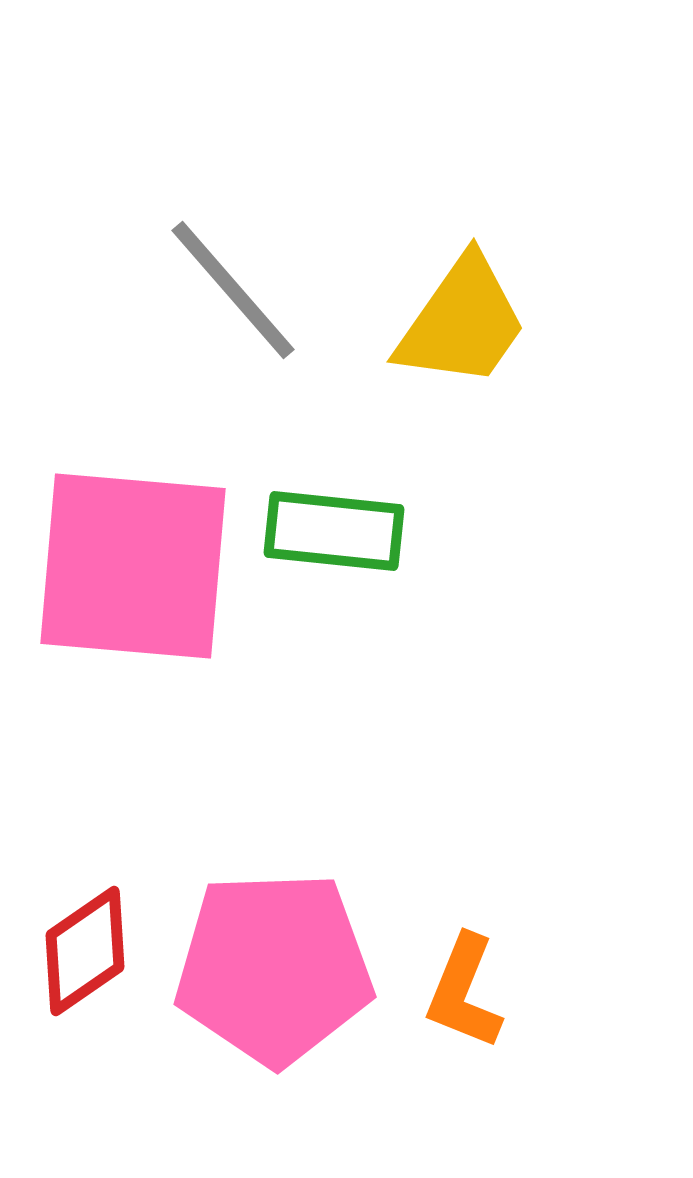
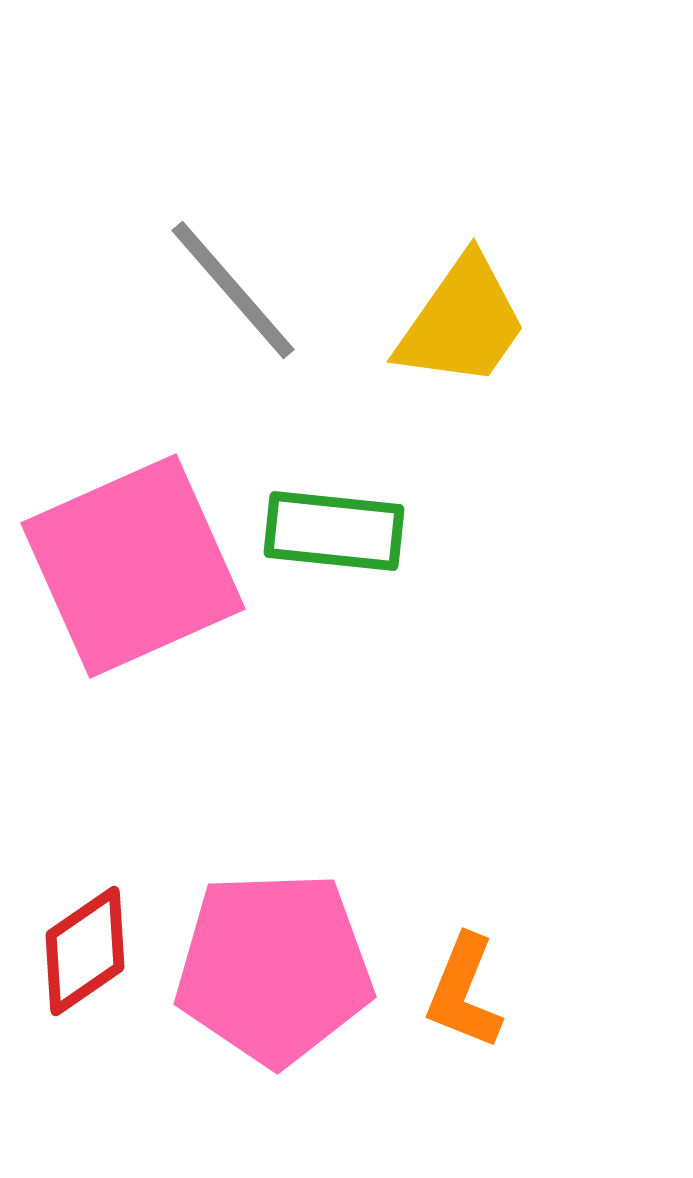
pink square: rotated 29 degrees counterclockwise
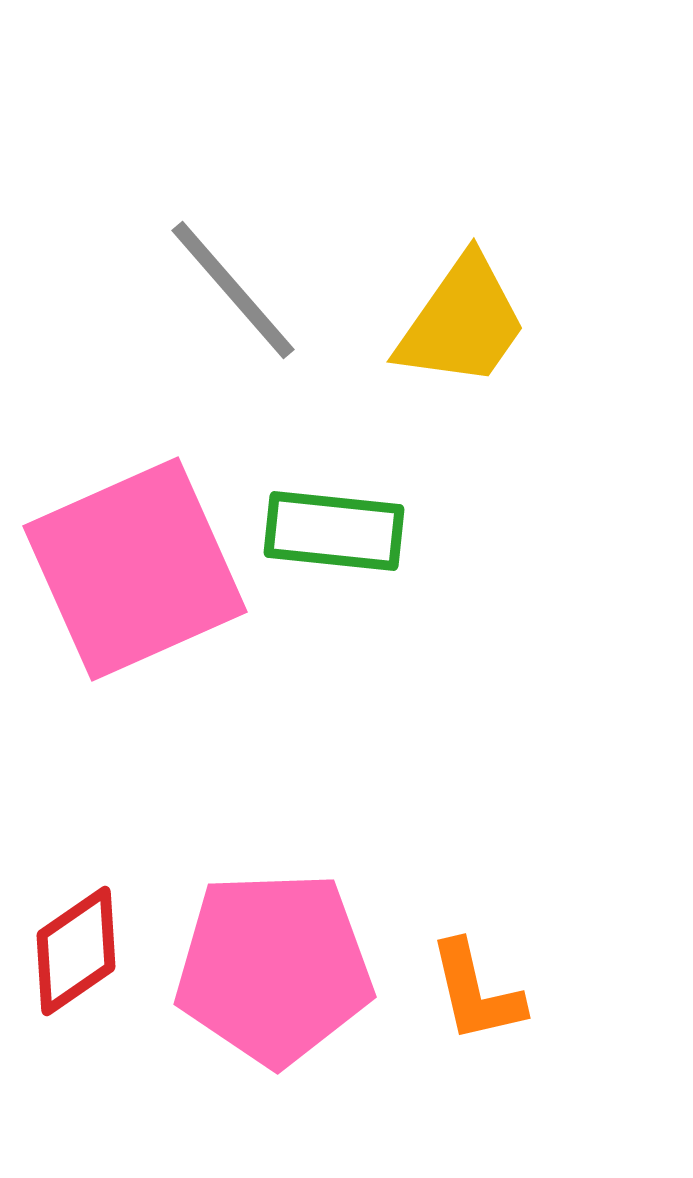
pink square: moved 2 px right, 3 px down
red diamond: moved 9 px left
orange L-shape: moved 12 px right; rotated 35 degrees counterclockwise
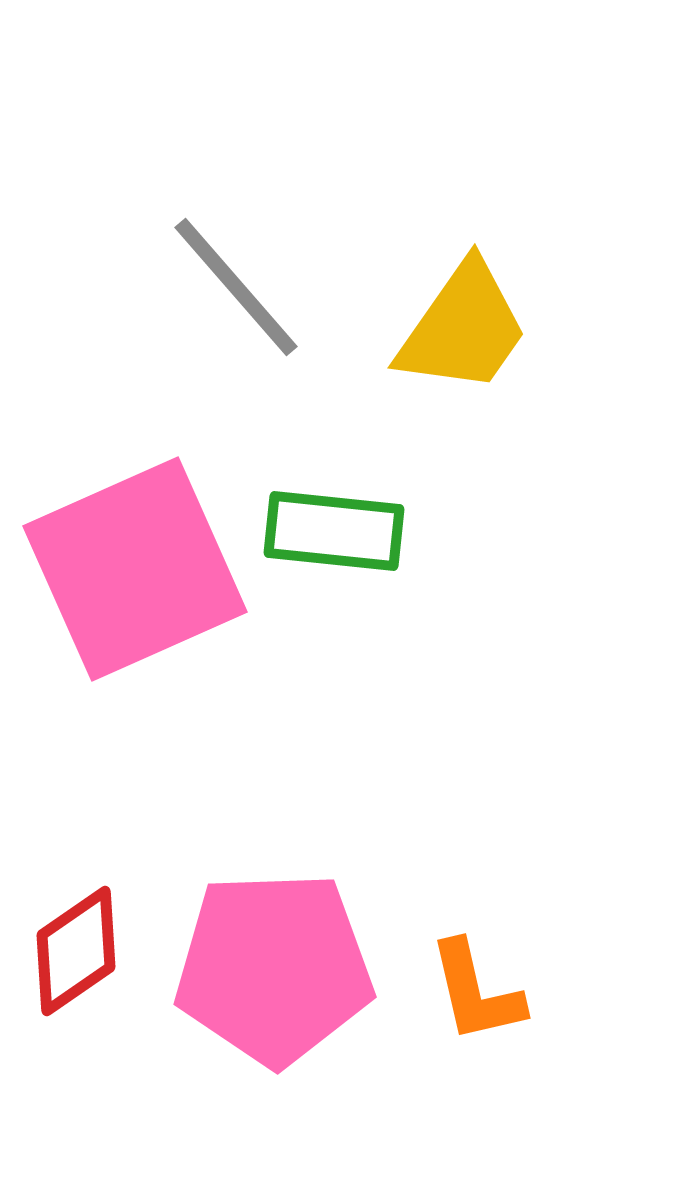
gray line: moved 3 px right, 3 px up
yellow trapezoid: moved 1 px right, 6 px down
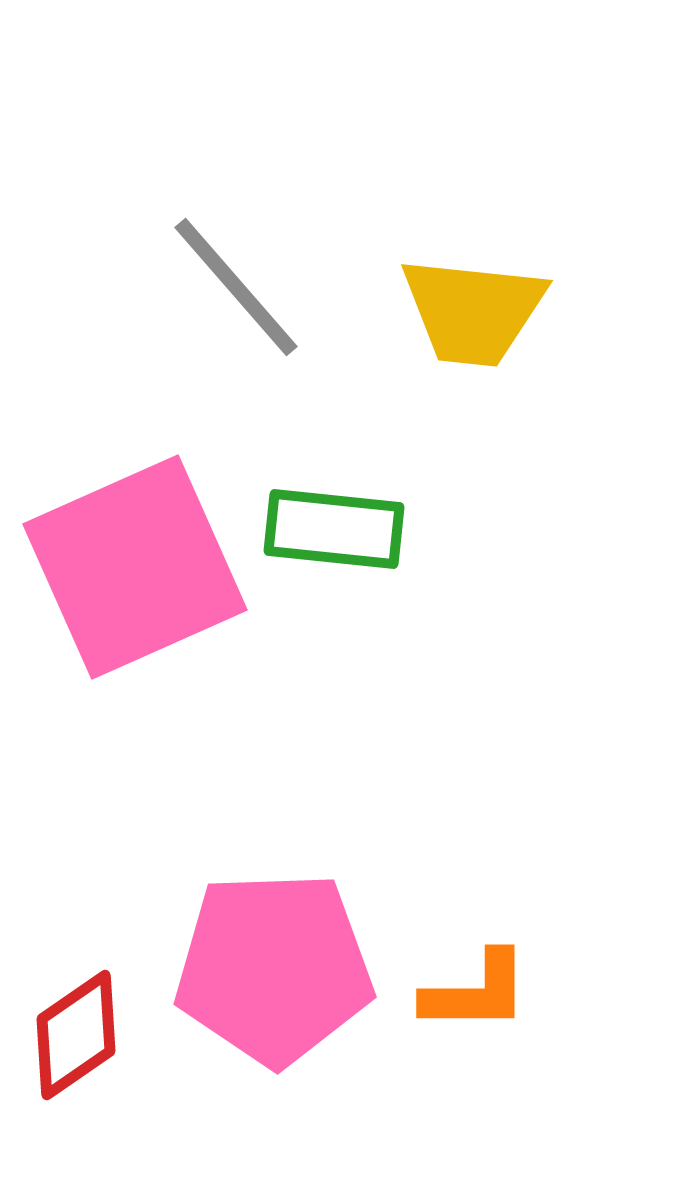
yellow trapezoid: moved 10 px right, 17 px up; rotated 61 degrees clockwise
green rectangle: moved 2 px up
pink square: moved 2 px up
red diamond: moved 84 px down
orange L-shape: rotated 77 degrees counterclockwise
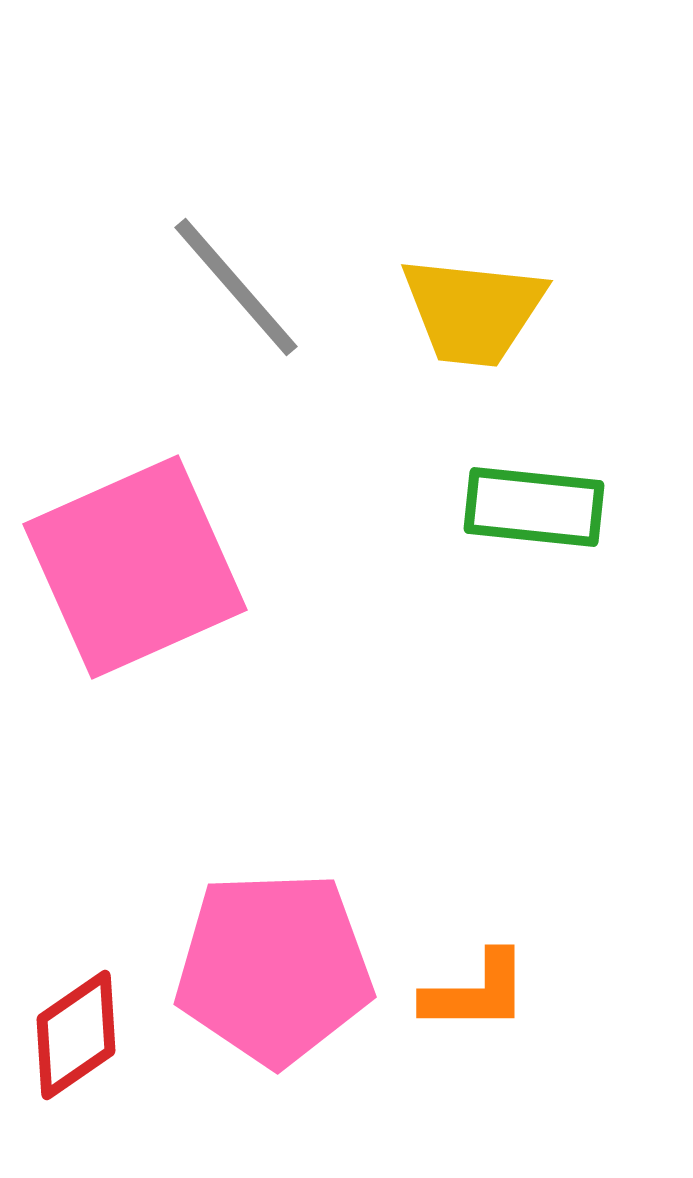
green rectangle: moved 200 px right, 22 px up
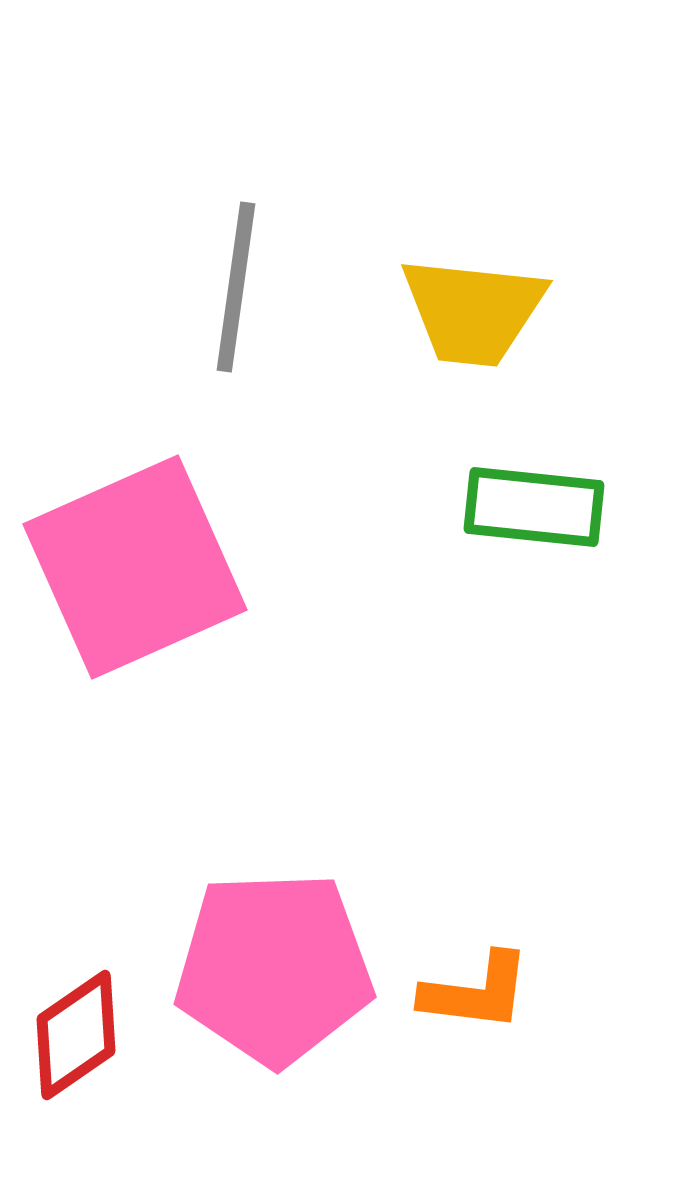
gray line: rotated 49 degrees clockwise
orange L-shape: rotated 7 degrees clockwise
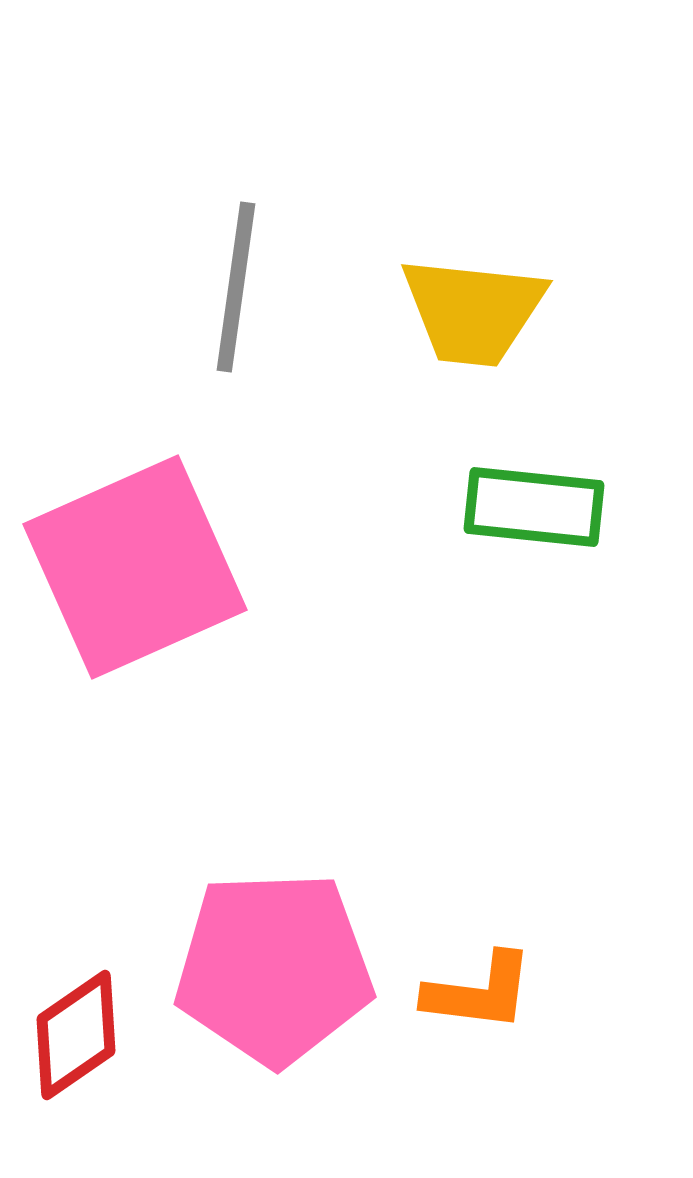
orange L-shape: moved 3 px right
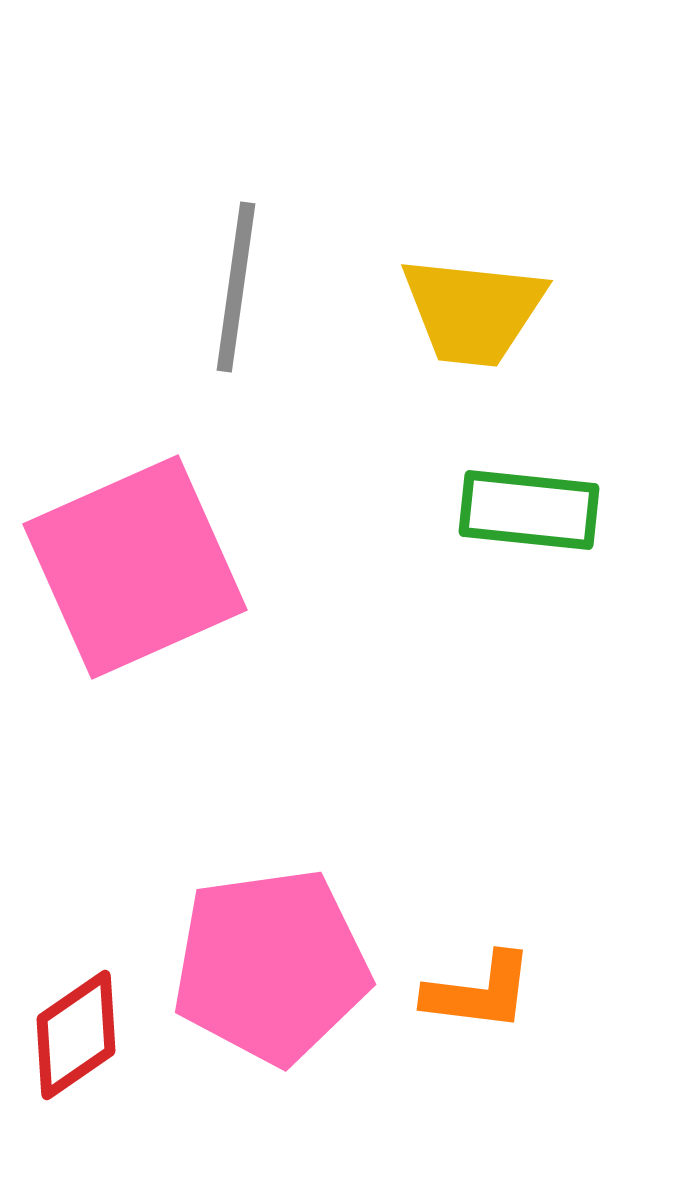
green rectangle: moved 5 px left, 3 px down
pink pentagon: moved 3 px left, 2 px up; rotated 6 degrees counterclockwise
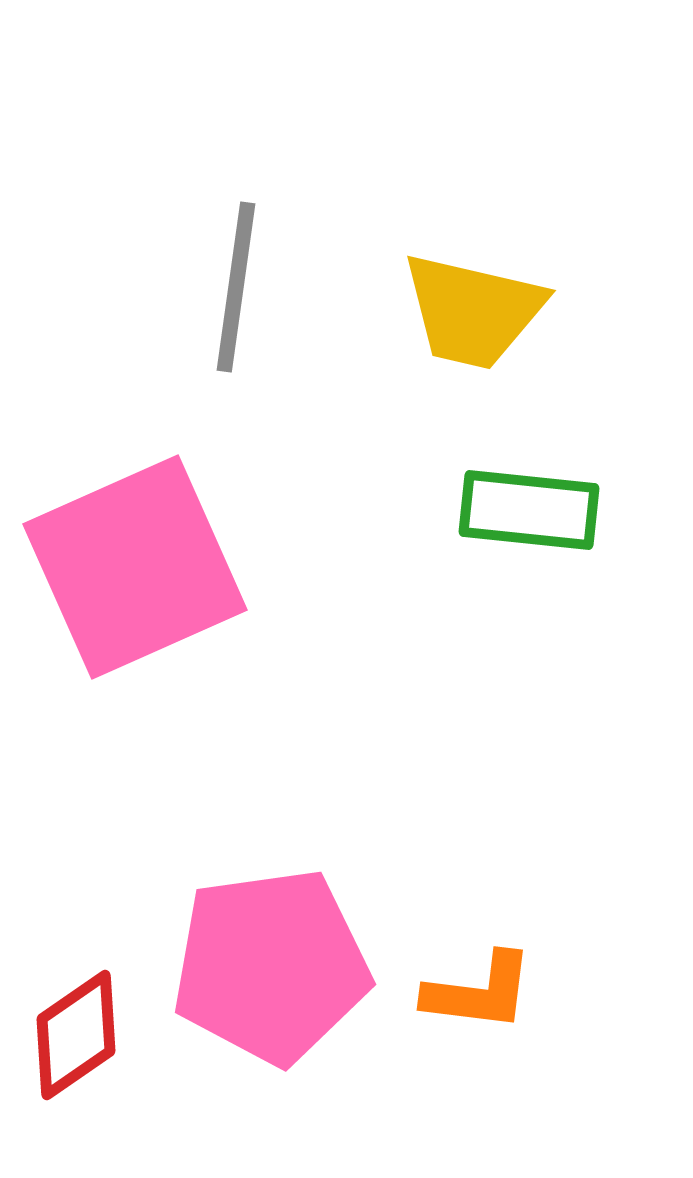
yellow trapezoid: rotated 7 degrees clockwise
